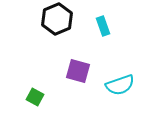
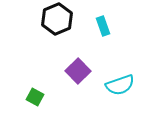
purple square: rotated 30 degrees clockwise
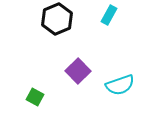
cyan rectangle: moved 6 px right, 11 px up; rotated 48 degrees clockwise
